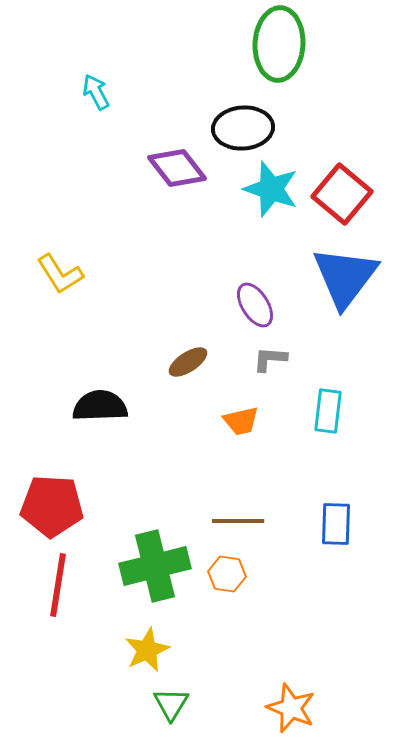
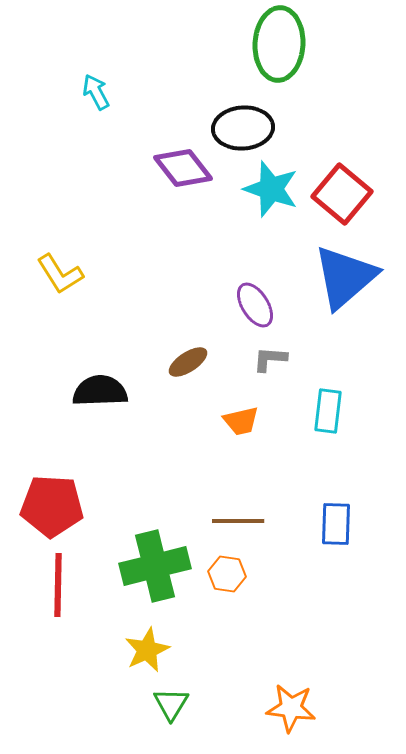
purple diamond: moved 6 px right
blue triangle: rotated 12 degrees clockwise
black semicircle: moved 15 px up
red line: rotated 8 degrees counterclockwise
orange star: rotated 15 degrees counterclockwise
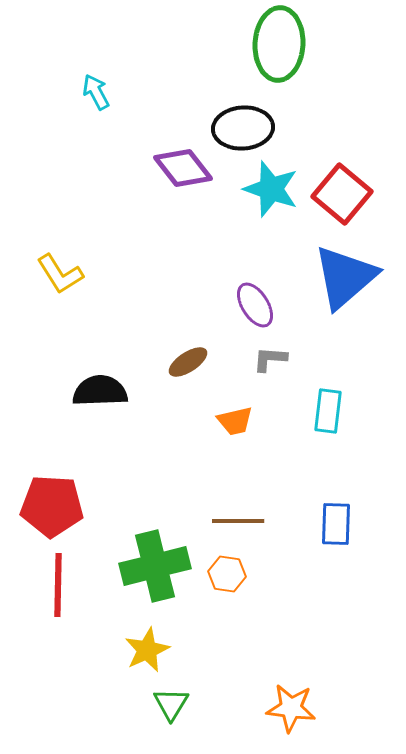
orange trapezoid: moved 6 px left
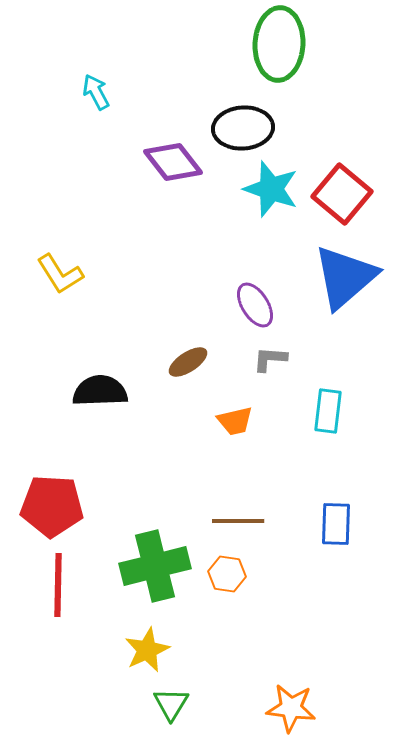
purple diamond: moved 10 px left, 6 px up
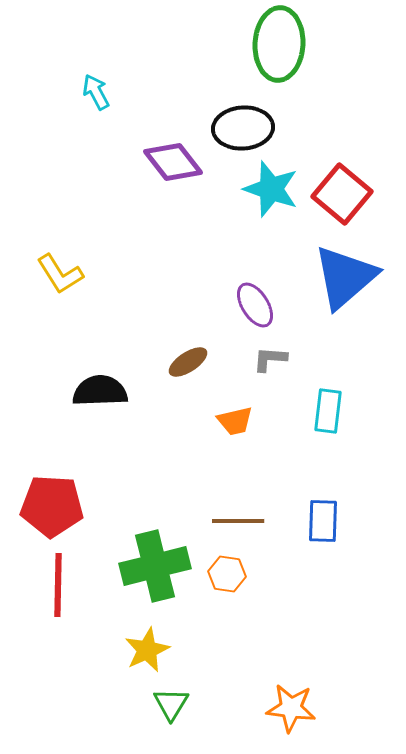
blue rectangle: moved 13 px left, 3 px up
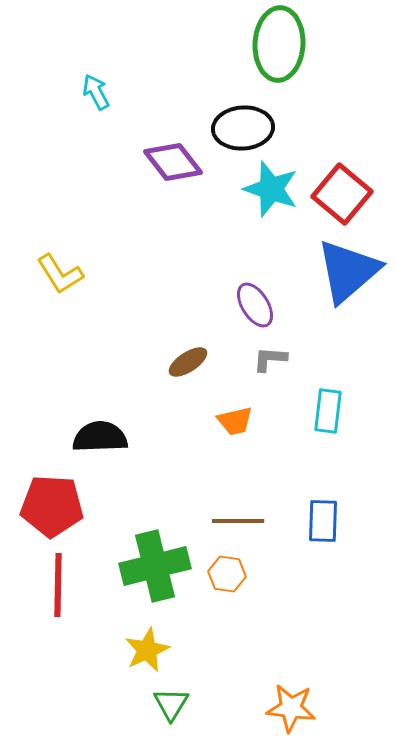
blue triangle: moved 3 px right, 6 px up
black semicircle: moved 46 px down
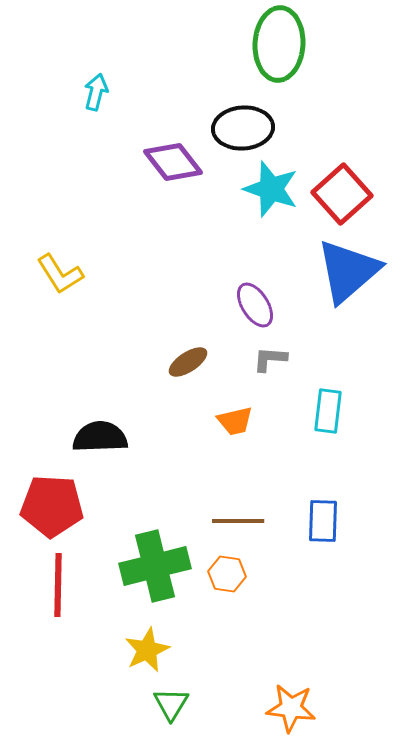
cyan arrow: rotated 42 degrees clockwise
red square: rotated 8 degrees clockwise
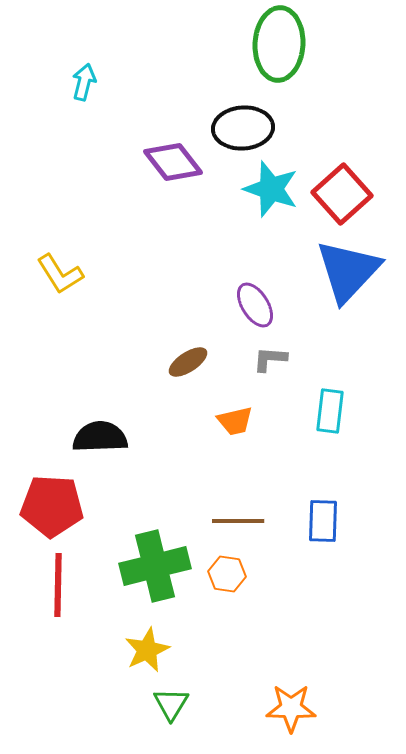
cyan arrow: moved 12 px left, 10 px up
blue triangle: rotated 6 degrees counterclockwise
cyan rectangle: moved 2 px right
orange star: rotated 6 degrees counterclockwise
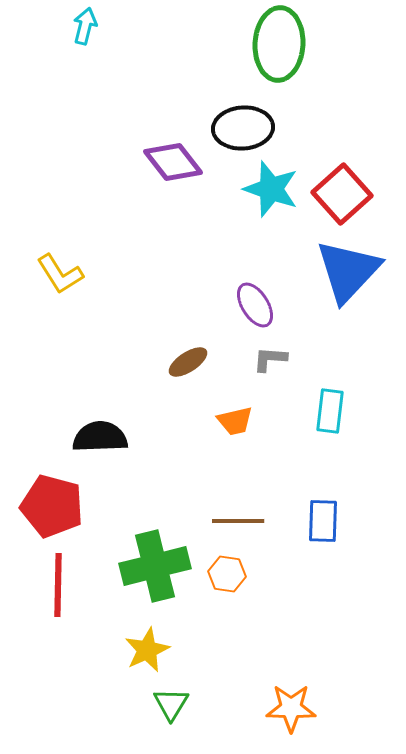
cyan arrow: moved 1 px right, 56 px up
red pentagon: rotated 12 degrees clockwise
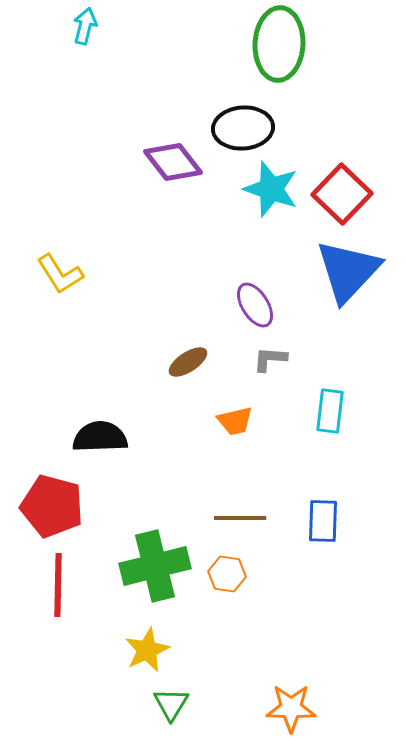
red square: rotated 4 degrees counterclockwise
brown line: moved 2 px right, 3 px up
